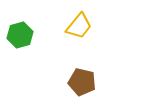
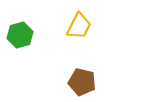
yellow trapezoid: rotated 12 degrees counterclockwise
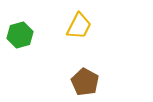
brown pentagon: moved 3 px right; rotated 16 degrees clockwise
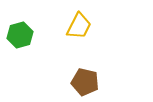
brown pentagon: rotated 16 degrees counterclockwise
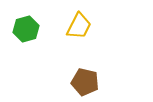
green hexagon: moved 6 px right, 6 px up
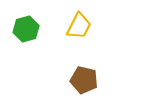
brown pentagon: moved 1 px left, 2 px up
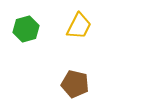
brown pentagon: moved 9 px left, 4 px down
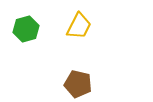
brown pentagon: moved 3 px right
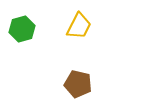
green hexagon: moved 4 px left
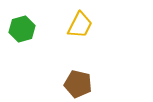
yellow trapezoid: moved 1 px right, 1 px up
